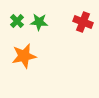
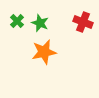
green star: moved 1 px right, 1 px down; rotated 18 degrees clockwise
orange star: moved 20 px right, 4 px up
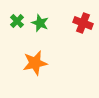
red cross: moved 1 px down
orange star: moved 9 px left, 11 px down
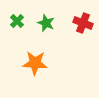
green star: moved 6 px right
orange star: rotated 15 degrees clockwise
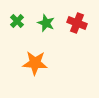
red cross: moved 6 px left
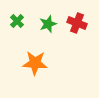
green star: moved 2 px right, 1 px down; rotated 30 degrees clockwise
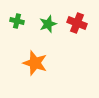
green cross: rotated 32 degrees counterclockwise
orange star: rotated 15 degrees clockwise
